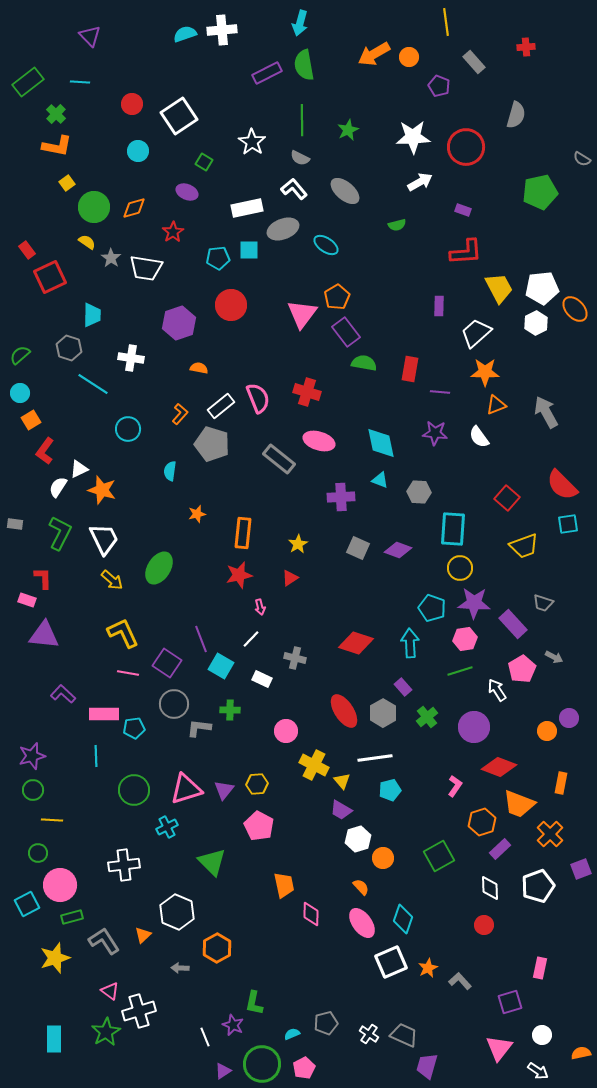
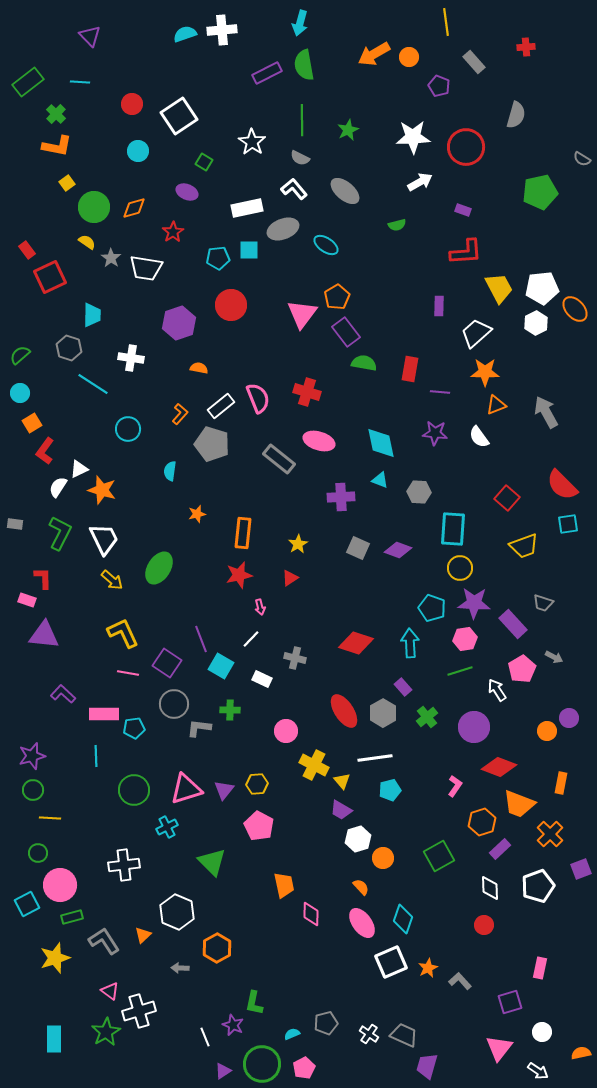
orange square at (31, 420): moved 1 px right, 3 px down
yellow line at (52, 820): moved 2 px left, 2 px up
white circle at (542, 1035): moved 3 px up
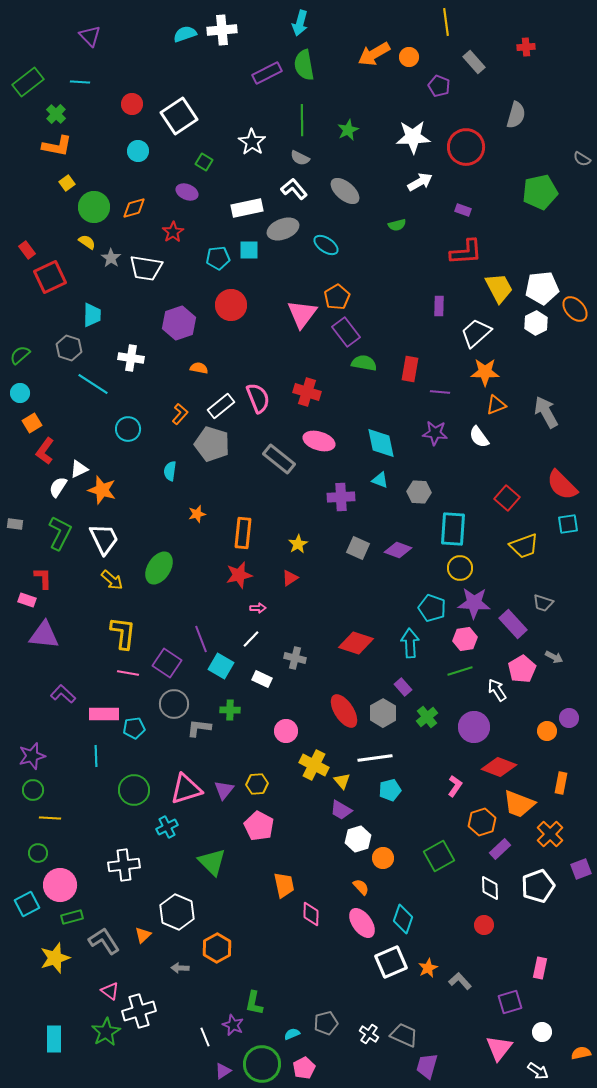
pink arrow at (260, 607): moved 2 px left, 1 px down; rotated 77 degrees counterclockwise
yellow L-shape at (123, 633): rotated 32 degrees clockwise
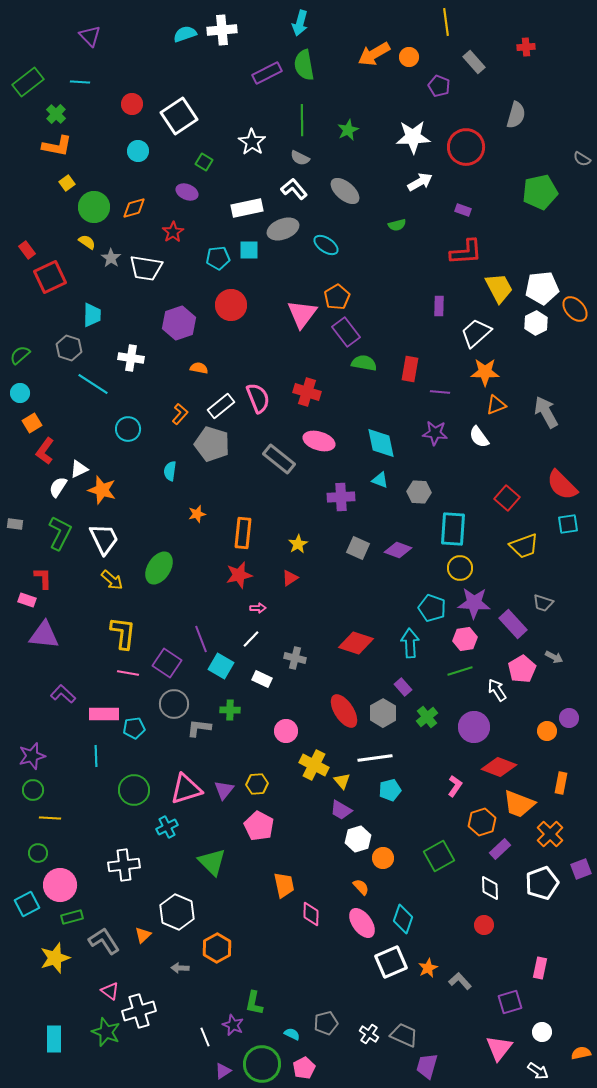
white pentagon at (538, 886): moved 4 px right, 3 px up
green star at (106, 1032): rotated 20 degrees counterclockwise
cyan semicircle at (292, 1034): rotated 49 degrees clockwise
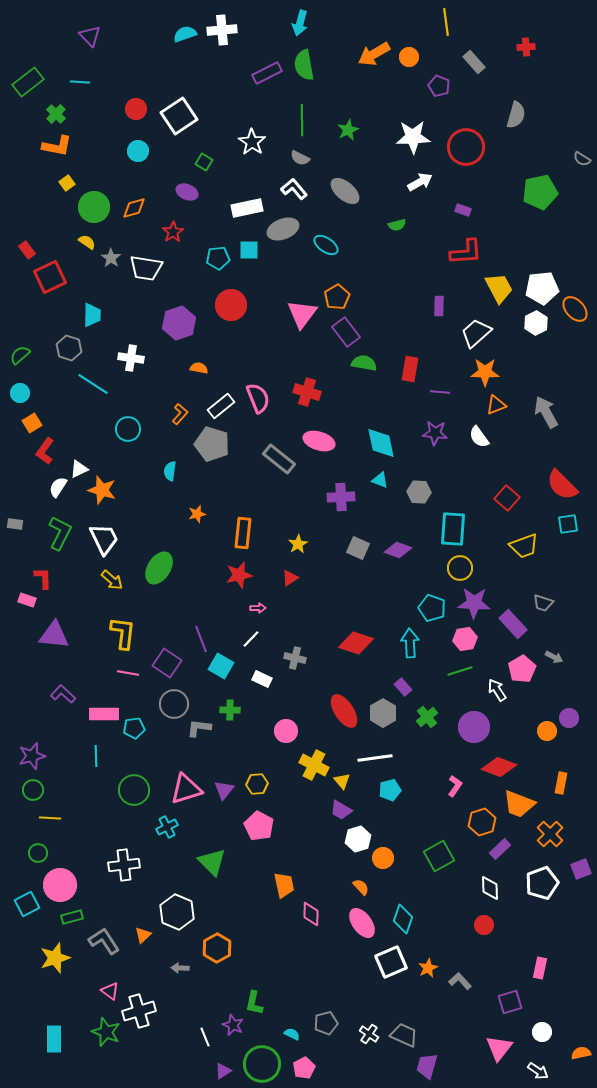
red circle at (132, 104): moved 4 px right, 5 px down
purple triangle at (44, 635): moved 10 px right
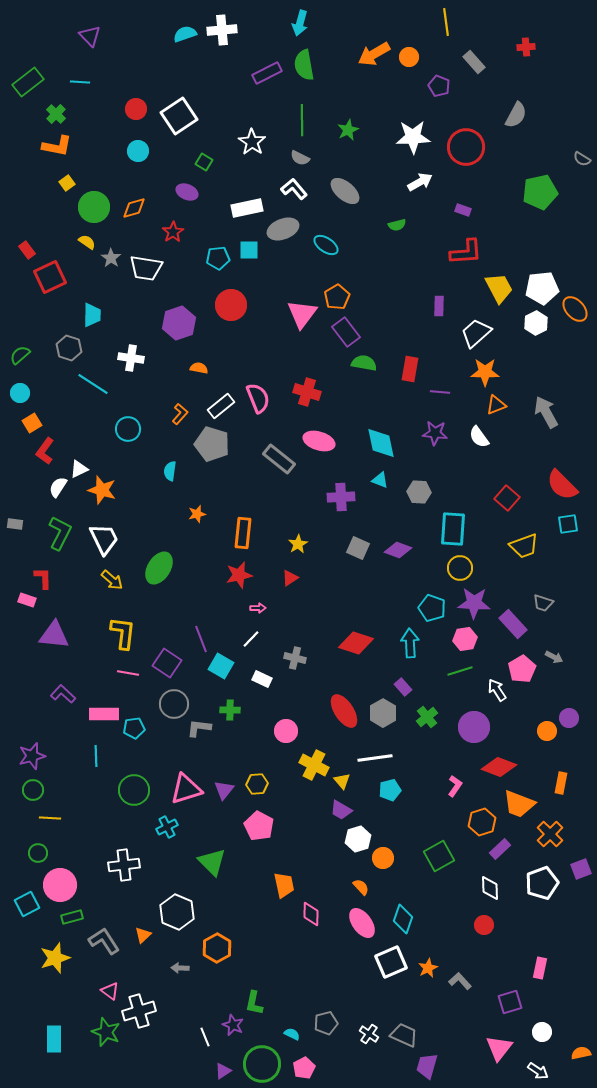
gray semicircle at (516, 115): rotated 12 degrees clockwise
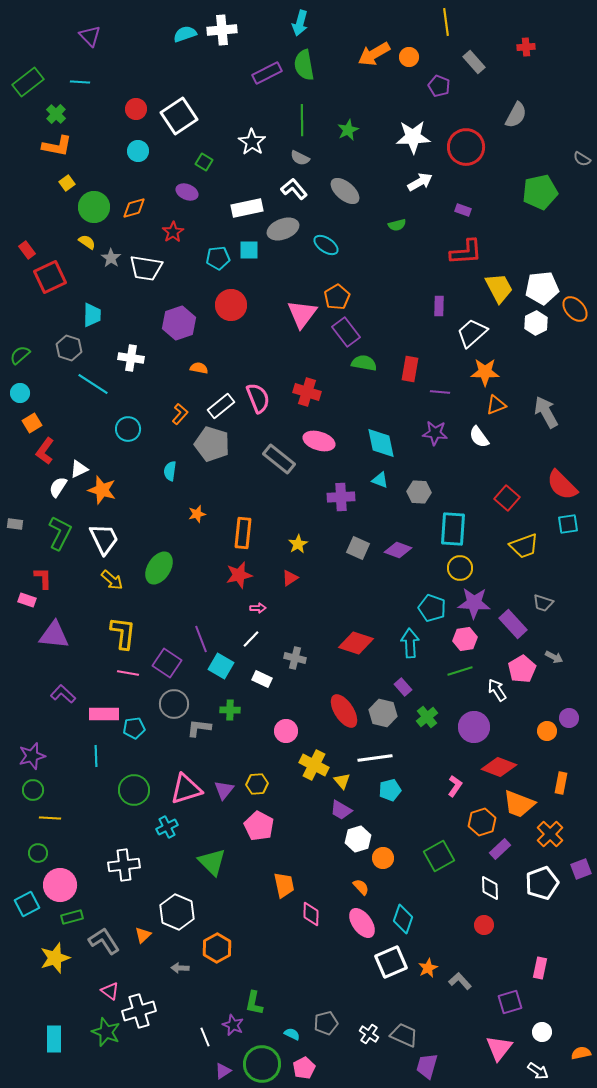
white trapezoid at (476, 333): moved 4 px left
gray hexagon at (383, 713): rotated 16 degrees counterclockwise
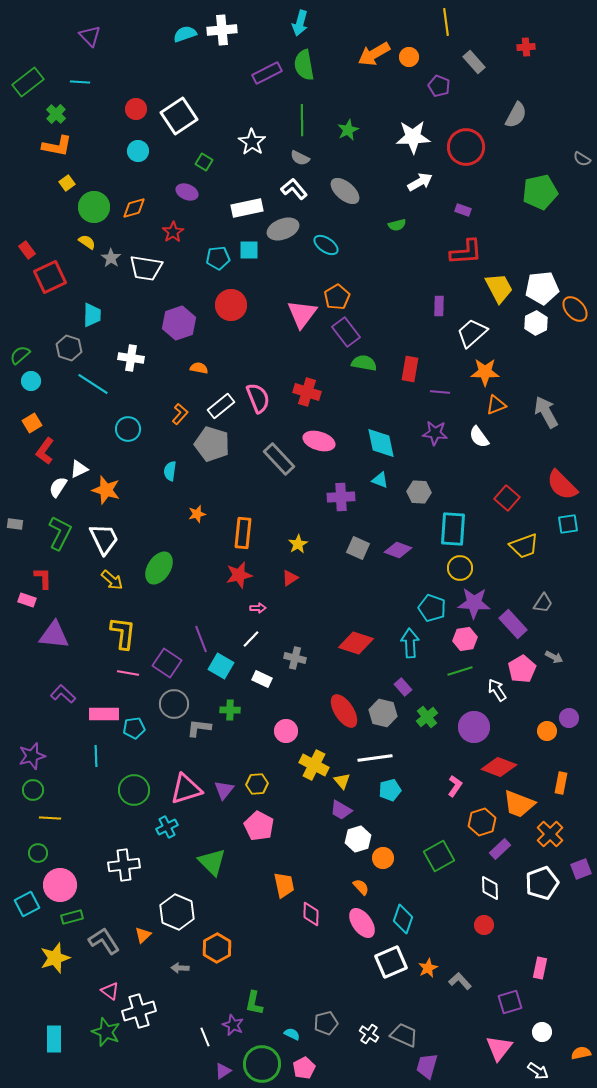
cyan circle at (20, 393): moved 11 px right, 12 px up
gray rectangle at (279, 459): rotated 8 degrees clockwise
orange star at (102, 490): moved 4 px right
gray trapezoid at (543, 603): rotated 75 degrees counterclockwise
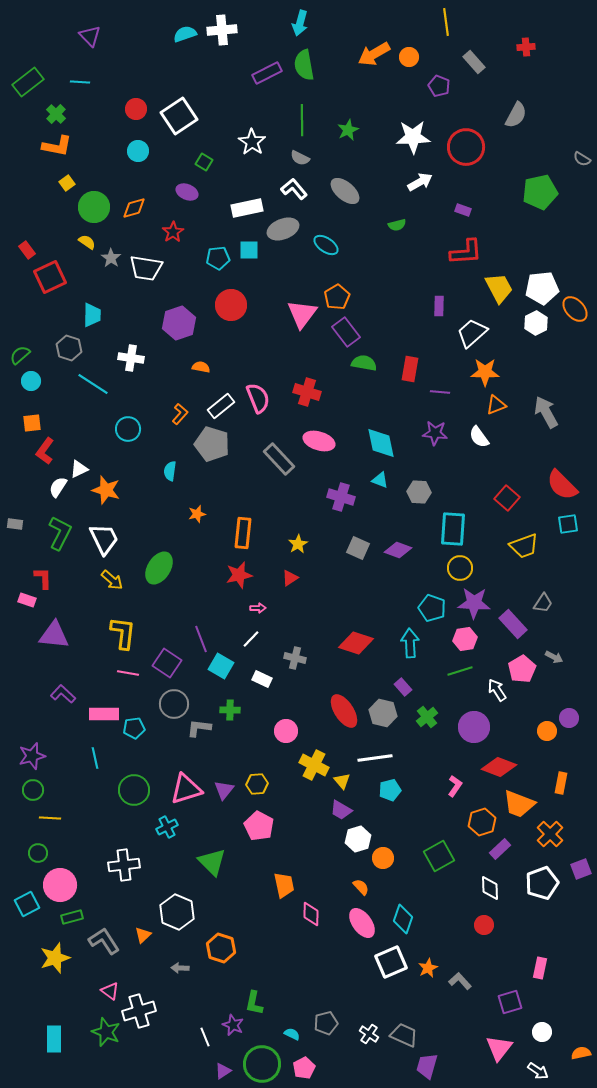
orange semicircle at (199, 368): moved 2 px right, 1 px up
orange square at (32, 423): rotated 24 degrees clockwise
purple cross at (341, 497): rotated 20 degrees clockwise
cyan line at (96, 756): moved 1 px left, 2 px down; rotated 10 degrees counterclockwise
orange hexagon at (217, 948): moved 4 px right; rotated 12 degrees counterclockwise
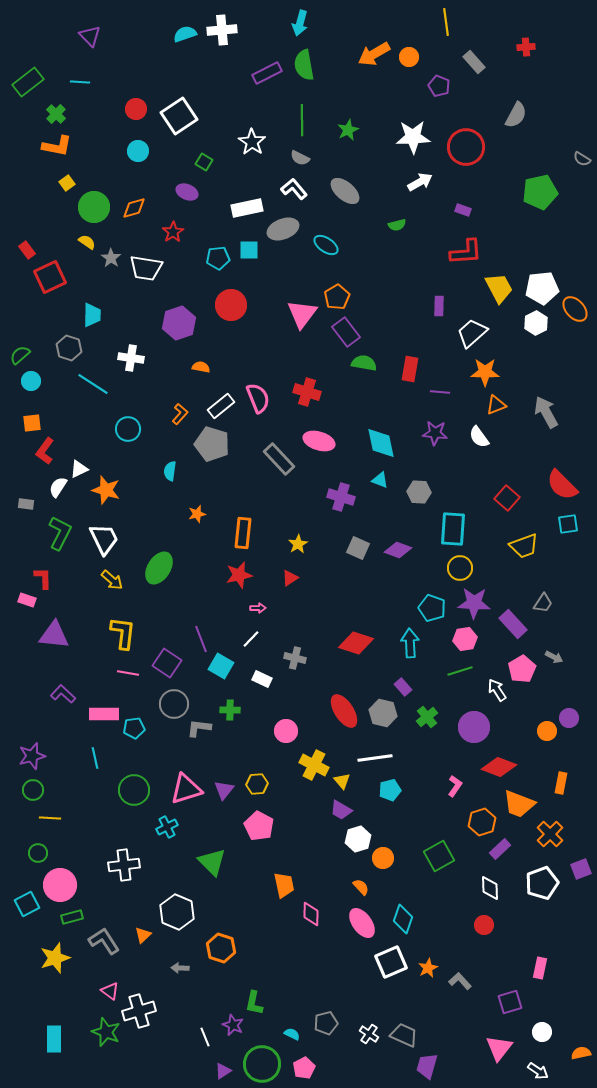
gray rectangle at (15, 524): moved 11 px right, 20 px up
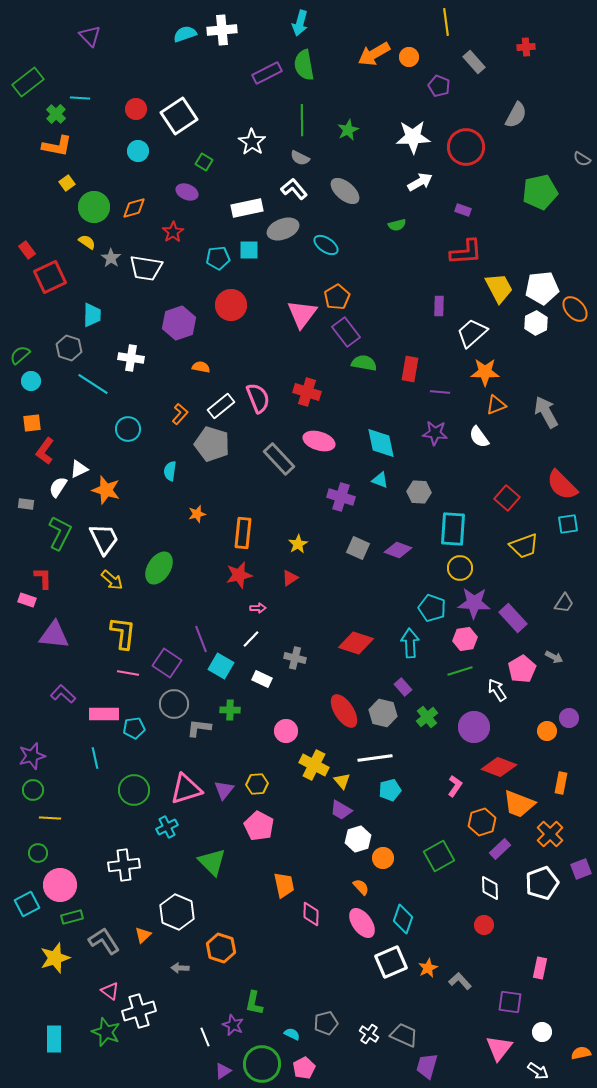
cyan line at (80, 82): moved 16 px down
gray trapezoid at (543, 603): moved 21 px right
purple rectangle at (513, 624): moved 6 px up
purple square at (510, 1002): rotated 25 degrees clockwise
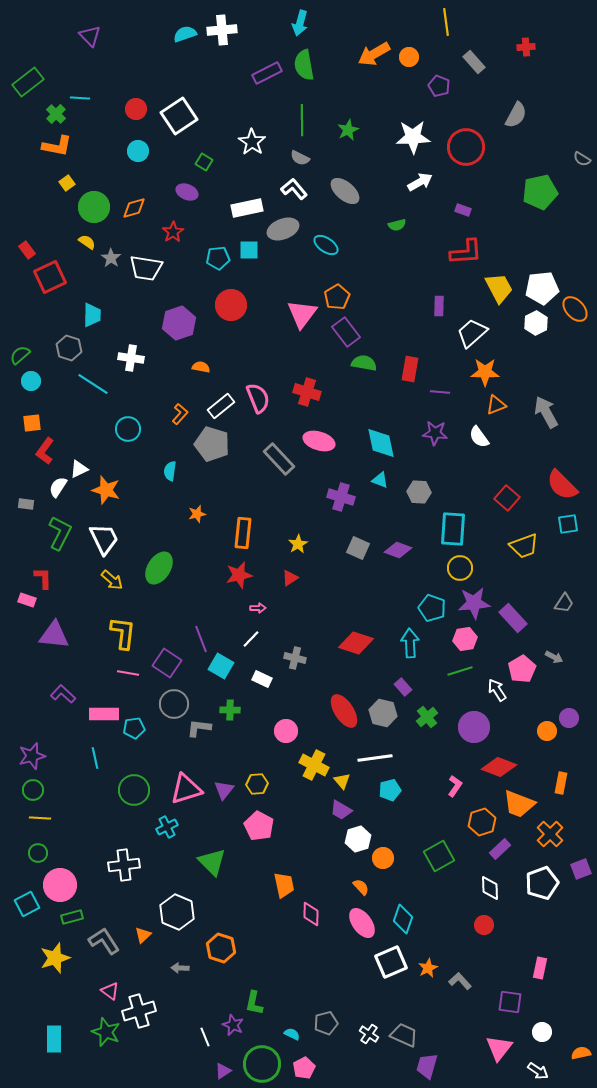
purple star at (474, 603): rotated 8 degrees counterclockwise
yellow line at (50, 818): moved 10 px left
